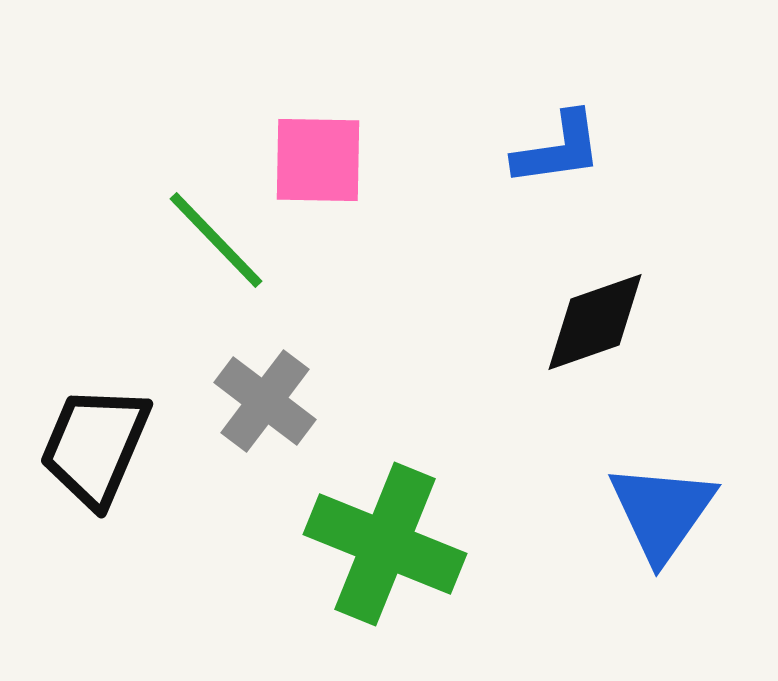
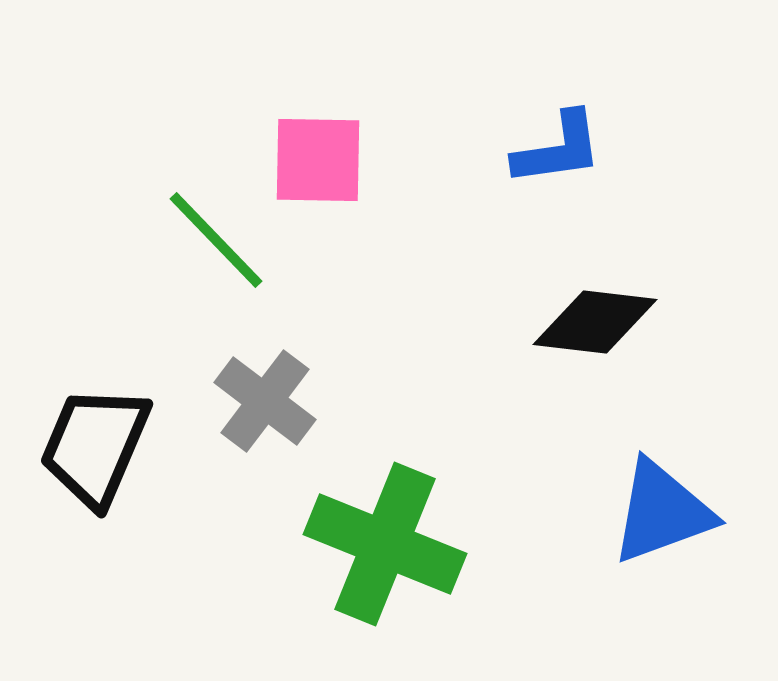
black diamond: rotated 26 degrees clockwise
blue triangle: rotated 35 degrees clockwise
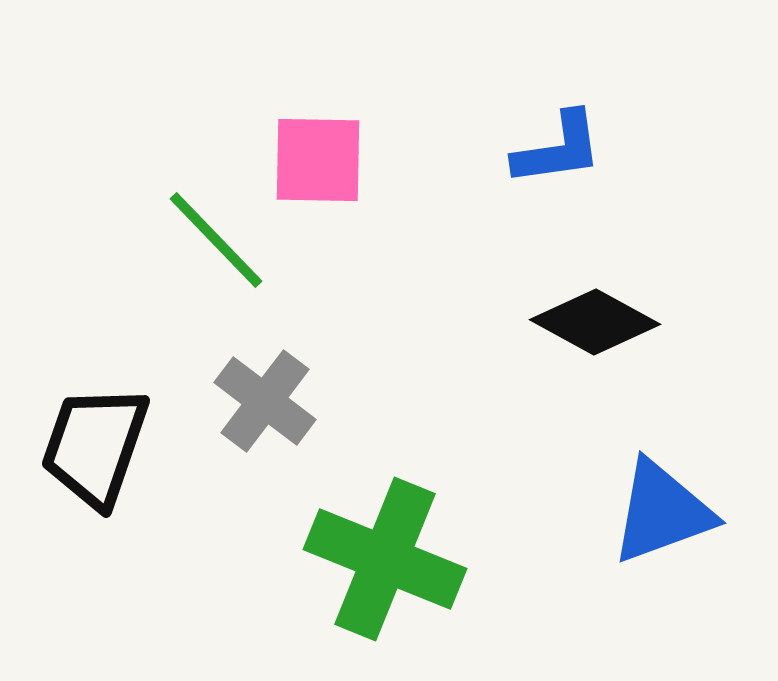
black diamond: rotated 22 degrees clockwise
black trapezoid: rotated 4 degrees counterclockwise
green cross: moved 15 px down
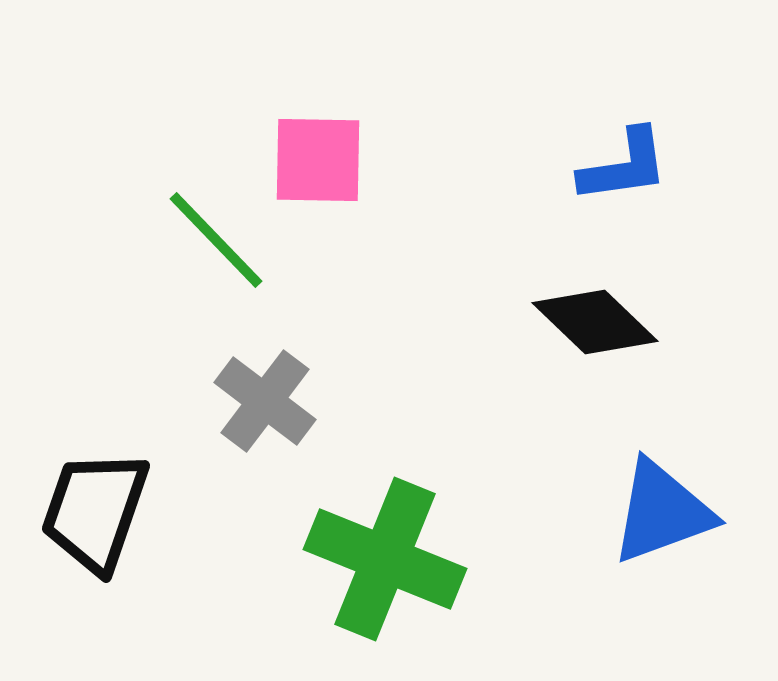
blue L-shape: moved 66 px right, 17 px down
black diamond: rotated 15 degrees clockwise
black trapezoid: moved 65 px down
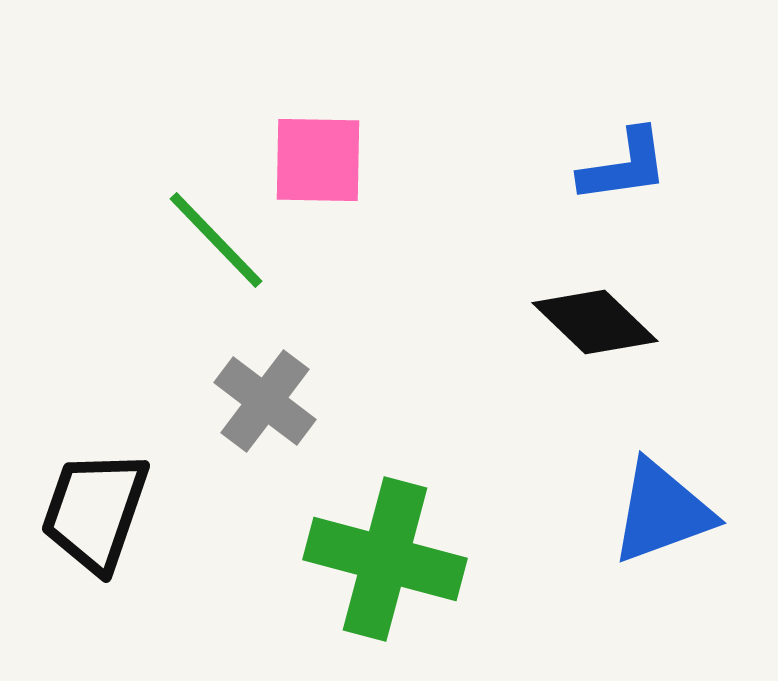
green cross: rotated 7 degrees counterclockwise
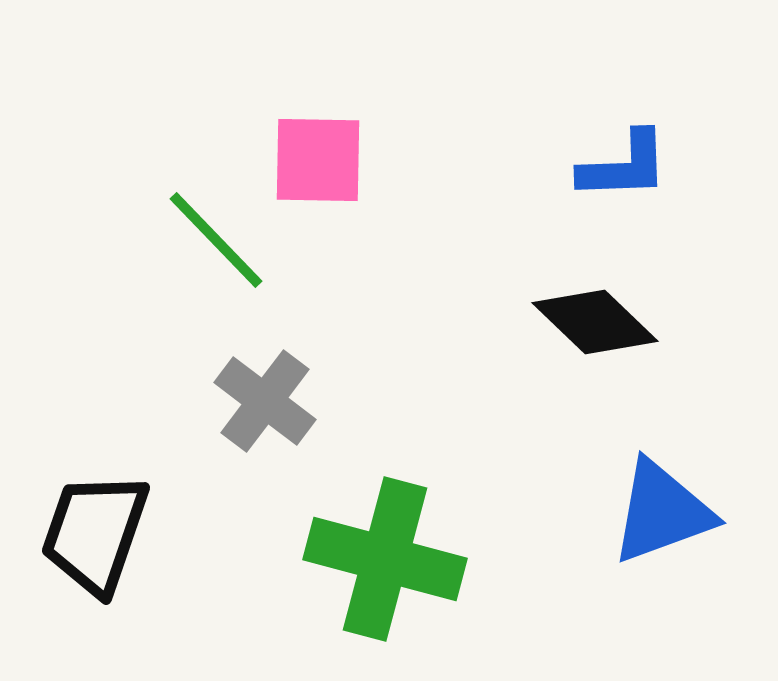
blue L-shape: rotated 6 degrees clockwise
black trapezoid: moved 22 px down
